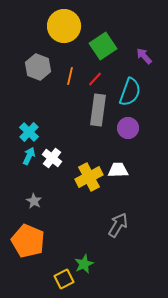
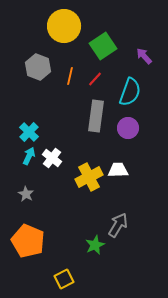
gray rectangle: moved 2 px left, 6 px down
gray star: moved 8 px left, 7 px up
green star: moved 11 px right, 19 px up
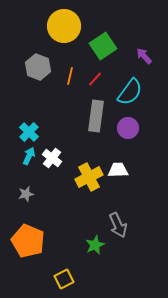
cyan semicircle: rotated 16 degrees clockwise
gray star: rotated 28 degrees clockwise
gray arrow: rotated 125 degrees clockwise
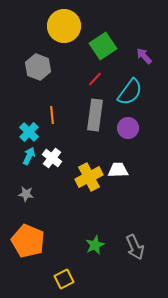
orange line: moved 18 px left, 39 px down; rotated 18 degrees counterclockwise
gray rectangle: moved 1 px left, 1 px up
gray star: rotated 21 degrees clockwise
gray arrow: moved 17 px right, 22 px down
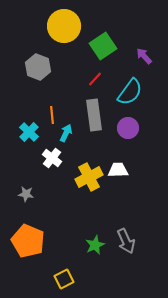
gray rectangle: moved 1 px left; rotated 16 degrees counterclockwise
cyan arrow: moved 37 px right, 23 px up
gray arrow: moved 9 px left, 6 px up
